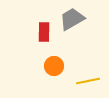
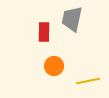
gray trapezoid: rotated 48 degrees counterclockwise
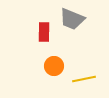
gray trapezoid: rotated 80 degrees counterclockwise
yellow line: moved 4 px left, 2 px up
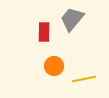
gray trapezoid: rotated 108 degrees clockwise
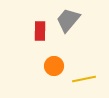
gray trapezoid: moved 4 px left, 1 px down
red rectangle: moved 4 px left, 1 px up
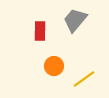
gray trapezoid: moved 7 px right
yellow line: rotated 25 degrees counterclockwise
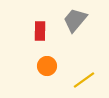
orange circle: moved 7 px left
yellow line: moved 1 px down
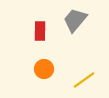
orange circle: moved 3 px left, 3 px down
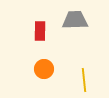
gray trapezoid: rotated 48 degrees clockwise
yellow line: rotated 60 degrees counterclockwise
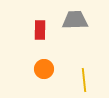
red rectangle: moved 1 px up
